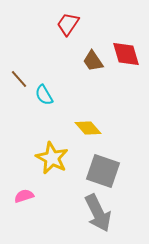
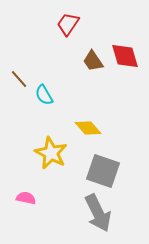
red diamond: moved 1 px left, 2 px down
yellow star: moved 1 px left, 5 px up
pink semicircle: moved 2 px right, 2 px down; rotated 30 degrees clockwise
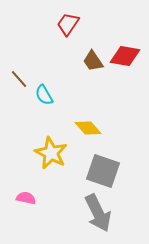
red diamond: rotated 64 degrees counterclockwise
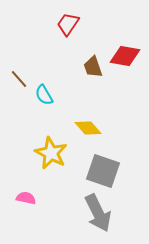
brown trapezoid: moved 6 px down; rotated 15 degrees clockwise
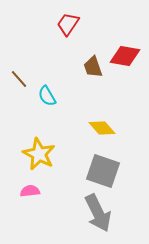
cyan semicircle: moved 3 px right, 1 px down
yellow diamond: moved 14 px right
yellow star: moved 12 px left, 1 px down
pink semicircle: moved 4 px right, 7 px up; rotated 18 degrees counterclockwise
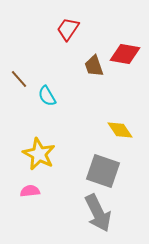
red trapezoid: moved 5 px down
red diamond: moved 2 px up
brown trapezoid: moved 1 px right, 1 px up
yellow diamond: moved 18 px right, 2 px down; rotated 8 degrees clockwise
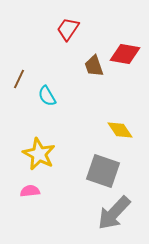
brown line: rotated 66 degrees clockwise
gray arrow: moved 16 px right; rotated 69 degrees clockwise
